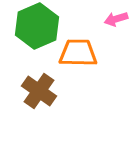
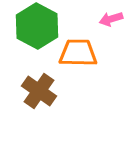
pink arrow: moved 5 px left
green hexagon: rotated 9 degrees counterclockwise
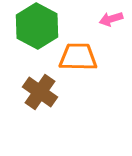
orange trapezoid: moved 4 px down
brown cross: moved 1 px right, 1 px down
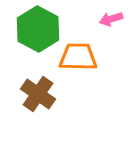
green hexagon: moved 1 px right, 3 px down
brown cross: moved 2 px left, 2 px down
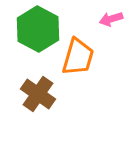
orange trapezoid: rotated 105 degrees clockwise
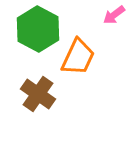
pink arrow: moved 3 px right, 4 px up; rotated 20 degrees counterclockwise
orange trapezoid: rotated 9 degrees clockwise
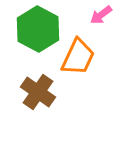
pink arrow: moved 13 px left
brown cross: moved 2 px up
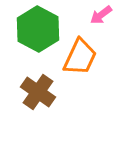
orange trapezoid: moved 2 px right
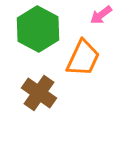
orange trapezoid: moved 3 px right, 1 px down
brown cross: moved 1 px right, 1 px down
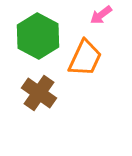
green hexagon: moved 7 px down
orange trapezoid: moved 2 px right
